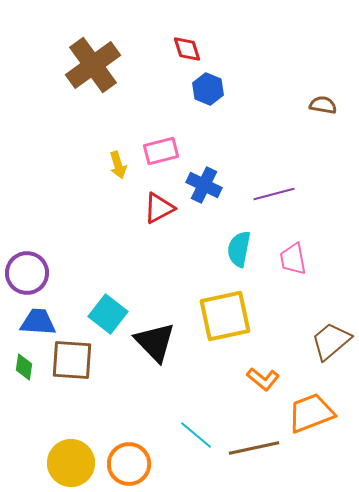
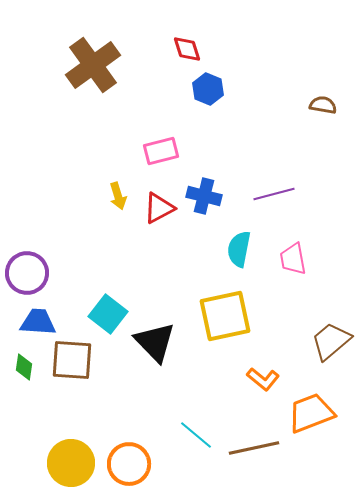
yellow arrow: moved 31 px down
blue cross: moved 11 px down; rotated 12 degrees counterclockwise
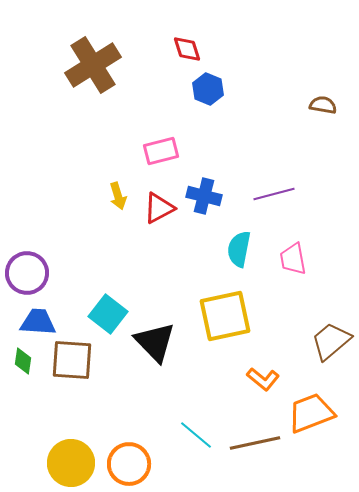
brown cross: rotated 4 degrees clockwise
green diamond: moved 1 px left, 6 px up
brown line: moved 1 px right, 5 px up
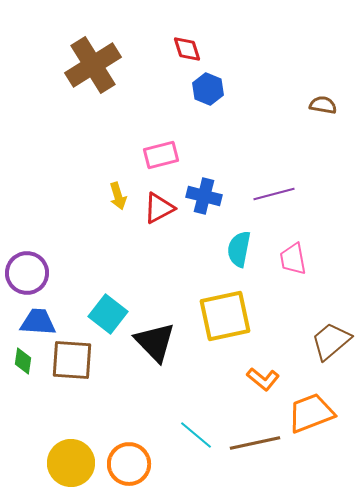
pink rectangle: moved 4 px down
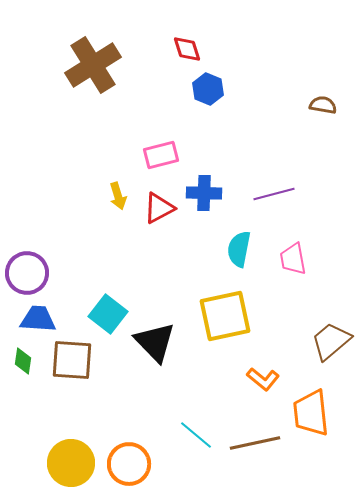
blue cross: moved 3 px up; rotated 12 degrees counterclockwise
blue trapezoid: moved 3 px up
orange trapezoid: rotated 75 degrees counterclockwise
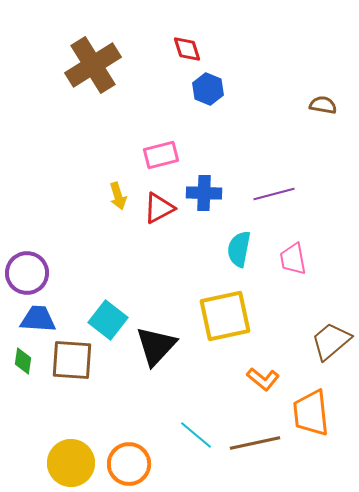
cyan square: moved 6 px down
black triangle: moved 1 px right, 4 px down; rotated 27 degrees clockwise
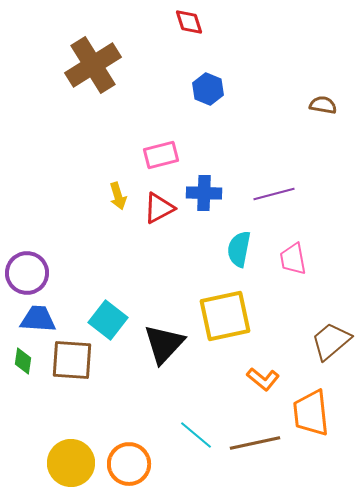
red diamond: moved 2 px right, 27 px up
black triangle: moved 8 px right, 2 px up
